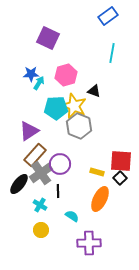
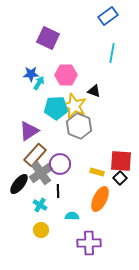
pink hexagon: rotated 15 degrees clockwise
cyan semicircle: rotated 32 degrees counterclockwise
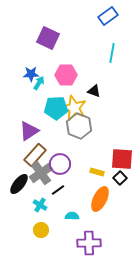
yellow star: moved 2 px down
red square: moved 1 px right, 2 px up
black line: moved 1 px up; rotated 56 degrees clockwise
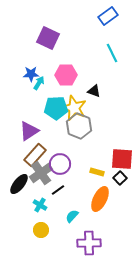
cyan line: rotated 36 degrees counterclockwise
cyan semicircle: rotated 48 degrees counterclockwise
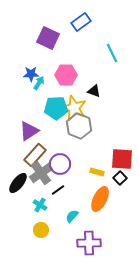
blue rectangle: moved 27 px left, 6 px down
black ellipse: moved 1 px left, 1 px up
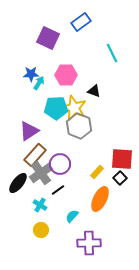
yellow rectangle: rotated 64 degrees counterclockwise
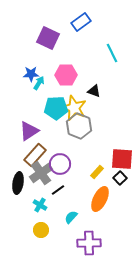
black ellipse: rotated 30 degrees counterclockwise
cyan semicircle: moved 1 px left, 1 px down
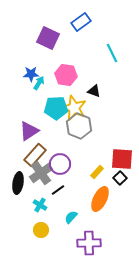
pink hexagon: rotated 10 degrees clockwise
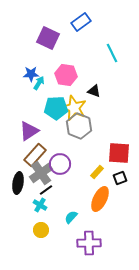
red square: moved 3 px left, 6 px up
black square: rotated 24 degrees clockwise
black line: moved 12 px left
